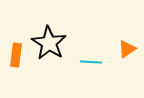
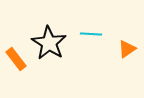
orange rectangle: moved 4 px down; rotated 45 degrees counterclockwise
cyan line: moved 28 px up
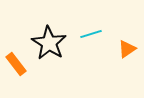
cyan line: rotated 20 degrees counterclockwise
orange rectangle: moved 5 px down
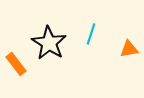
cyan line: rotated 55 degrees counterclockwise
orange triangle: moved 2 px right; rotated 24 degrees clockwise
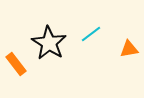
cyan line: rotated 35 degrees clockwise
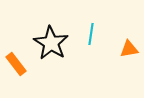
cyan line: rotated 45 degrees counterclockwise
black star: moved 2 px right
